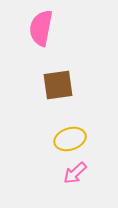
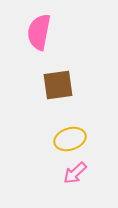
pink semicircle: moved 2 px left, 4 px down
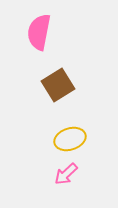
brown square: rotated 24 degrees counterclockwise
pink arrow: moved 9 px left, 1 px down
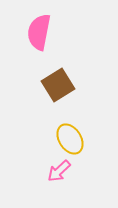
yellow ellipse: rotated 76 degrees clockwise
pink arrow: moved 7 px left, 3 px up
